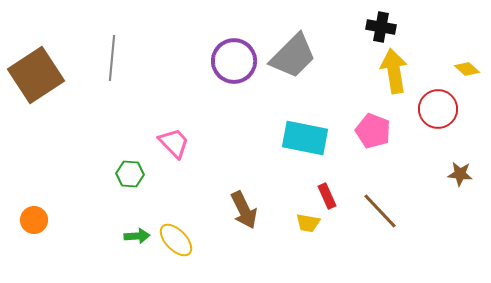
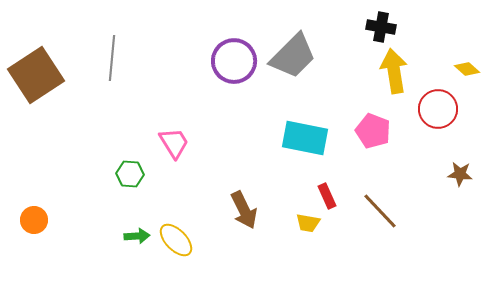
pink trapezoid: rotated 12 degrees clockwise
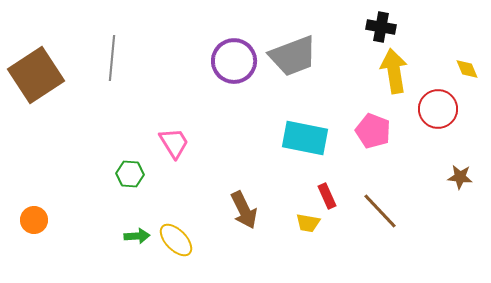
gray trapezoid: rotated 24 degrees clockwise
yellow diamond: rotated 25 degrees clockwise
brown star: moved 3 px down
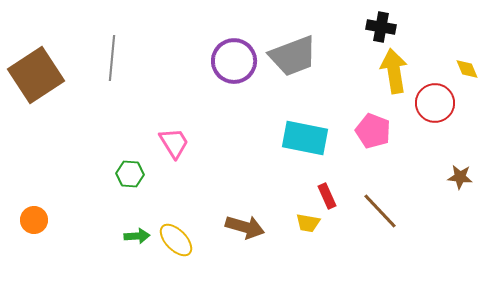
red circle: moved 3 px left, 6 px up
brown arrow: moved 1 px right, 17 px down; rotated 48 degrees counterclockwise
